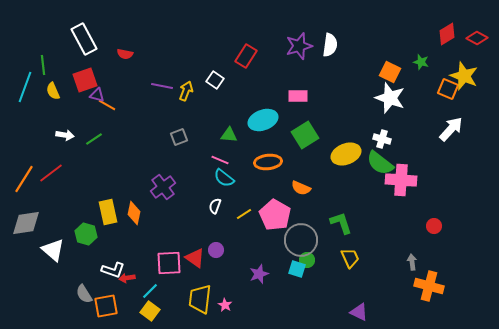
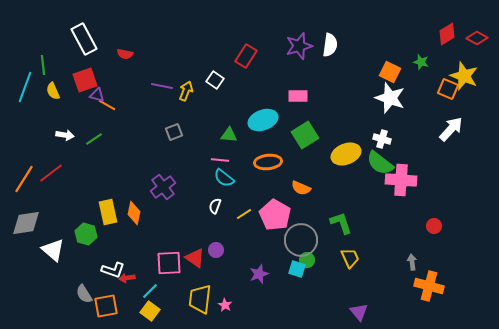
gray square at (179, 137): moved 5 px left, 5 px up
pink line at (220, 160): rotated 18 degrees counterclockwise
purple triangle at (359, 312): rotated 24 degrees clockwise
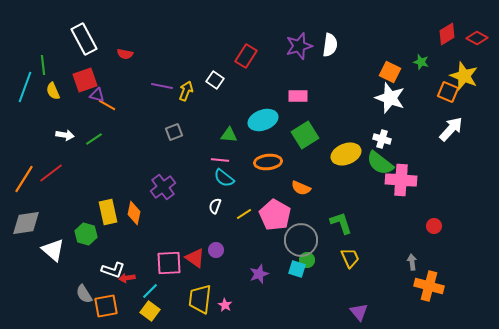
orange square at (448, 89): moved 3 px down
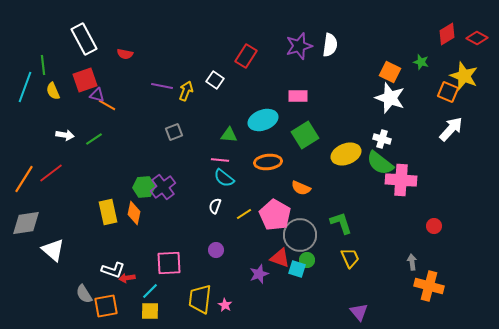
green hexagon at (86, 234): moved 58 px right, 47 px up; rotated 20 degrees counterclockwise
gray circle at (301, 240): moved 1 px left, 5 px up
red triangle at (195, 258): moved 85 px right; rotated 15 degrees counterclockwise
yellow square at (150, 311): rotated 36 degrees counterclockwise
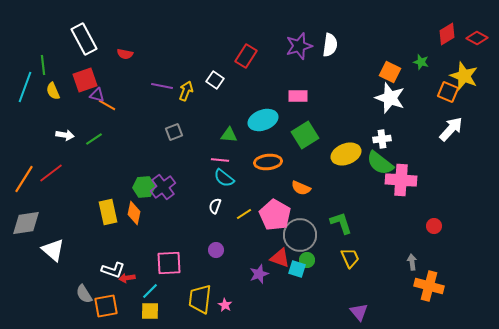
white cross at (382, 139): rotated 24 degrees counterclockwise
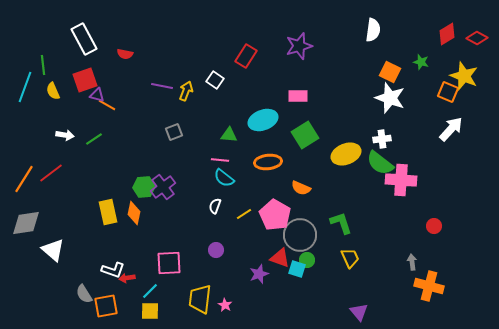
white semicircle at (330, 45): moved 43 px right, 15 px up
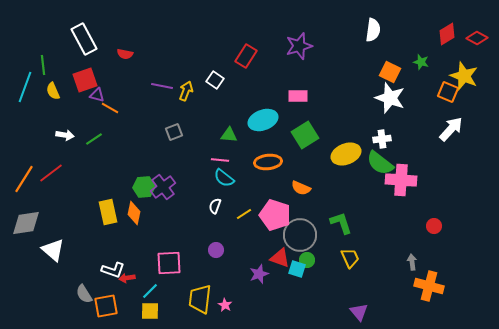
orange line at (107, 105): moved 3 px right, 3 px down
pink pentagon at (275, 215): rotated 12 degrees counterclockwise
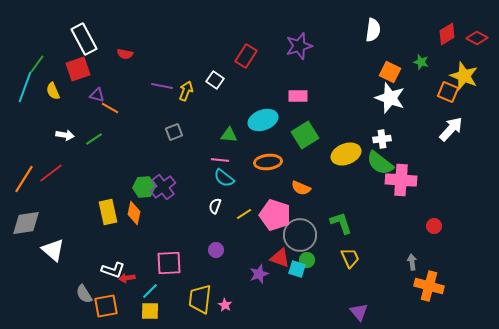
green line at (43, 65): moved 6 px left, 1 px up; rotated 42 degrees clockwise
red square at (85, 80): moved 7 px left, 11 px up
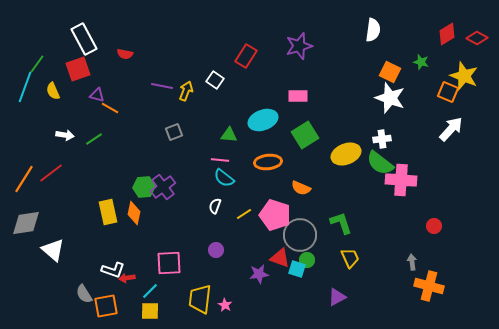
purple star at (259, 274): rotated 12 degrees clockwise
purple triangle at (359, 312): moved 22 px left, 15 px up; rotated 42 degrees clockwise
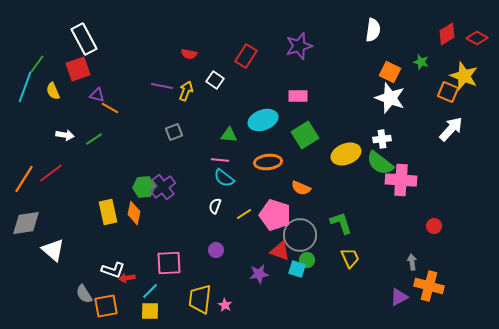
red semicircle at (125, 54): moved 64 px right
red triangle at (280, 258): moved 7 px up
purple triangle at (337, 297): moved 62 px right
